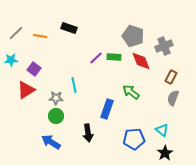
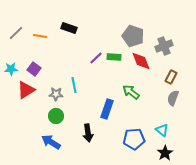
cyan star: moved 9 px down
gray star: moved 4 px up
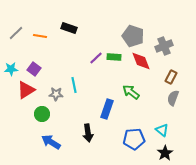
green circle: moved 14 px left, 2 px up
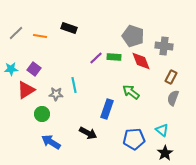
gray cross: rotated 30 degrees clockwise
black arrow: rotated 54 degrees counterclockwise
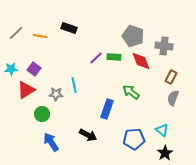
black arrow: moved 2 px down
blue arrow: rotated 24 degrees clockwise
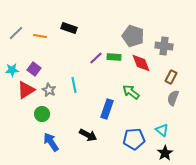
red diamond: moved 2 px down
cyan star: moved 1 px right, 1 px down
gray star: moved 7 px left, 4 px up; rotated 24 degrees clockwise
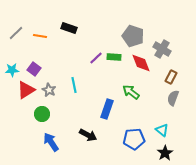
gray cross: moved 2 px left, 3 px down; rotated 24 degrees clockwise
